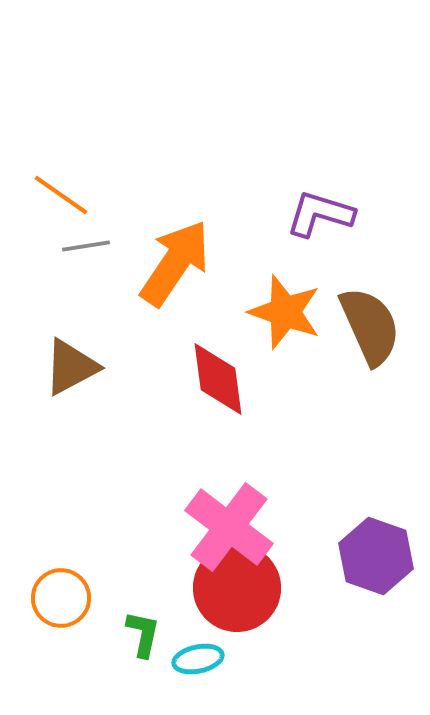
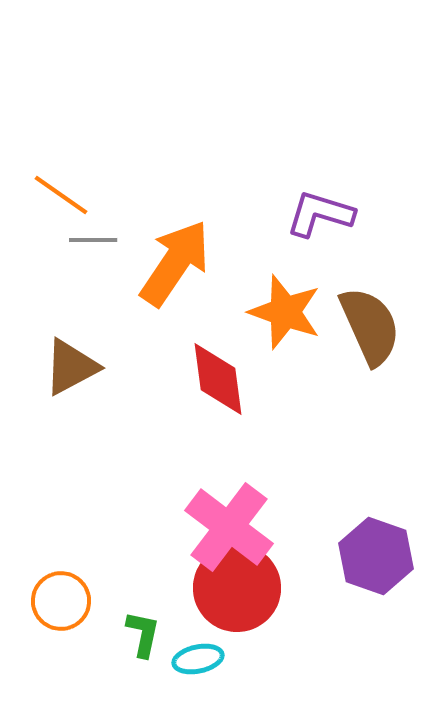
gray line: moved 7 px right, 6 px up; rotated 9 degrees clockwise
orange circle: moved 3 px down
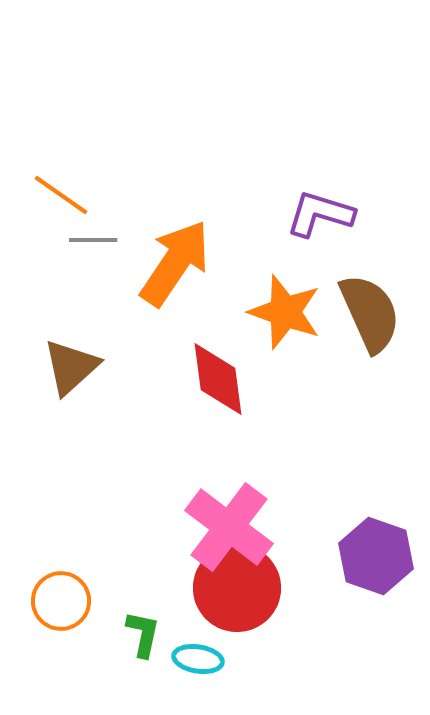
brown semicircle: moved 13 px up
brown triangle: rotated 14 degrees counterclockwise
cyan ellipse: rotated 21 degrees clockwise
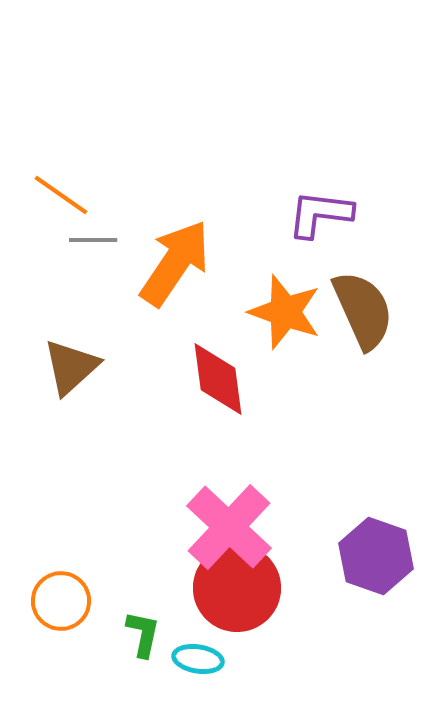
purple L-shape: rotated 10 degrees counterclockwise
brown semicircle: moved 7 px left, 3 px up
pink cross: rotated 6 degrees clockwise
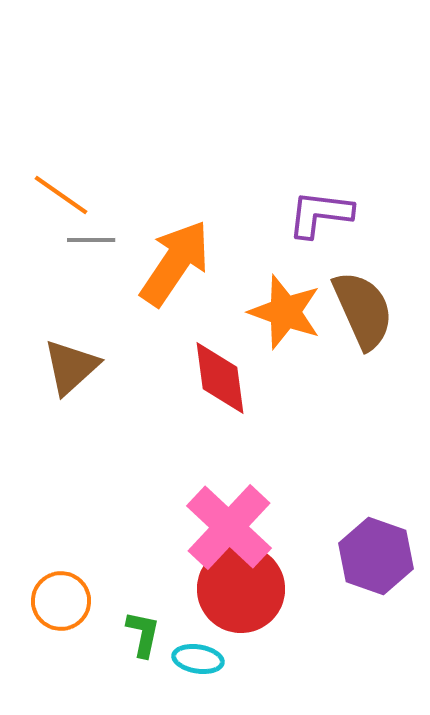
gray line: moved 2 px left
red diamond: moved 2 px right, 1 px up
red circle: moved 4 px right, 1 px down
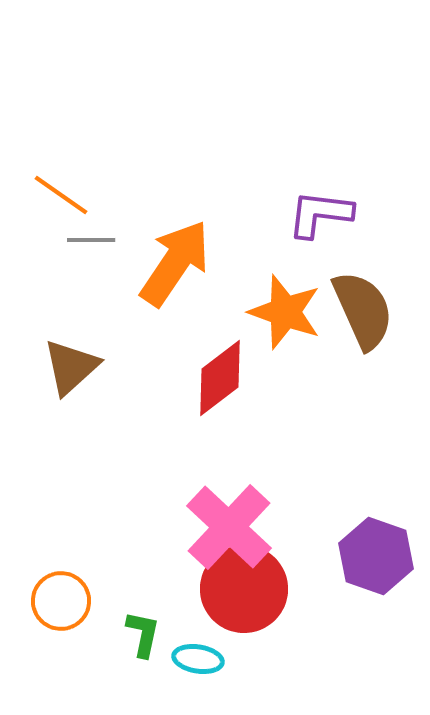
red diamond: rotated 60 degrees clockwise
red circle: moved 3 px right
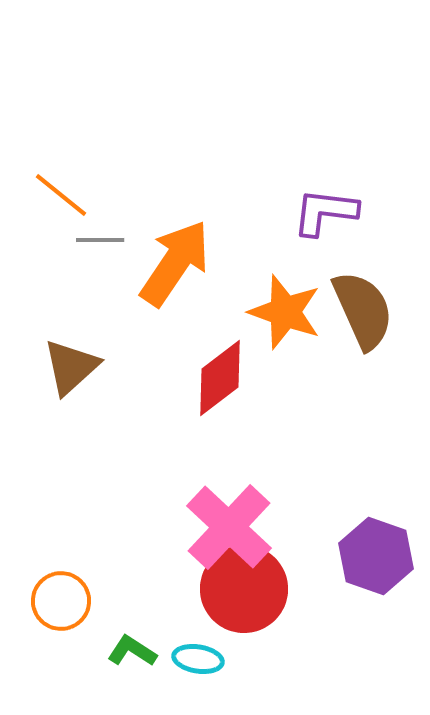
orange line: rotated 4 degrees clockwise
purple L-shape: moved 5 px right, 2 px up
gray line: moved 9 px right
green L-shape: moved 11 px left, 17 px down; rotated 69 degrees counterclockwise
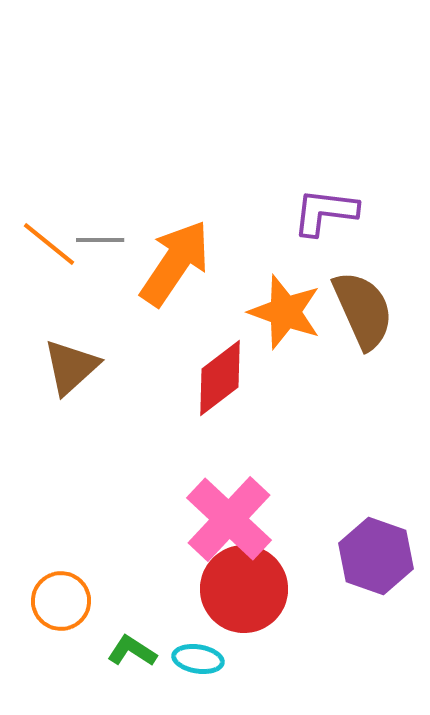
orange line: moved 12 px left, 49 px down
pink cross: moved 8 px up
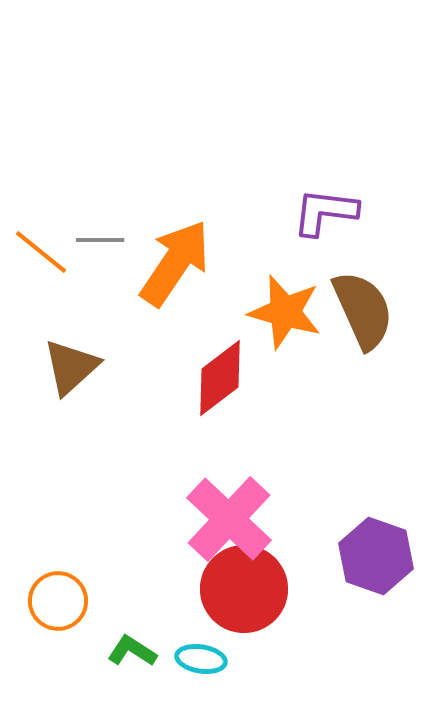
orange line: moved 8 px left, 8 px down
orange star: rotated 4 degrees counterclockwise
orange circle: moved 3 px left
cyan ellipse: moved 3 px right
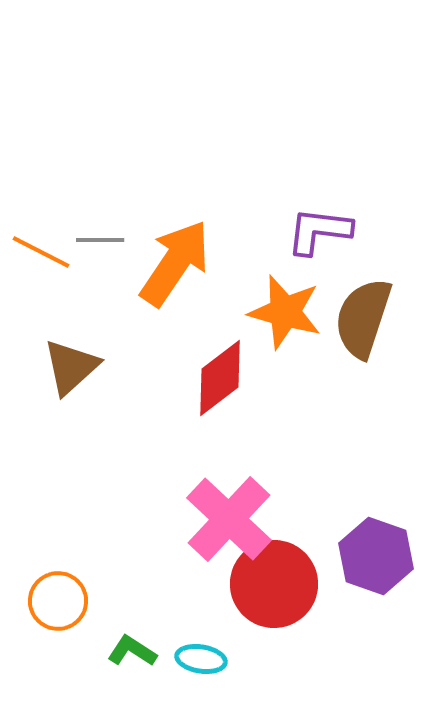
purple L-shape: moved 6 px left, 19 px down
orange line: rotated 12 degrees counterclockwise
brown semicircle: moved 8 px down; rotated 138 degrees counterclockwise
red circle: moved 30 px right, 5 px up
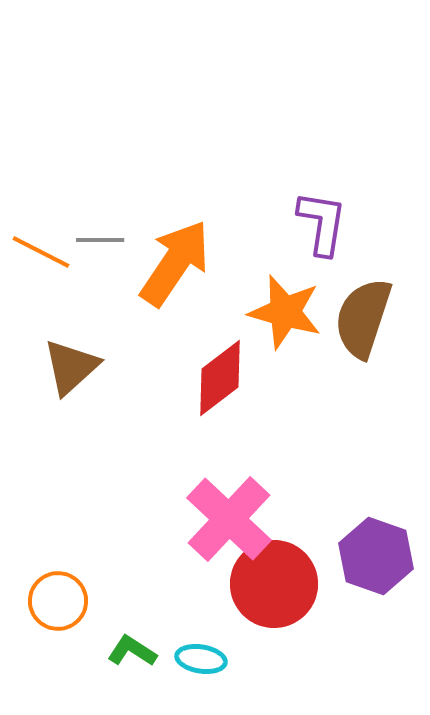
purple L-shape: moved 3 px right, 8 px up; rotated 92 degrees clockwise
